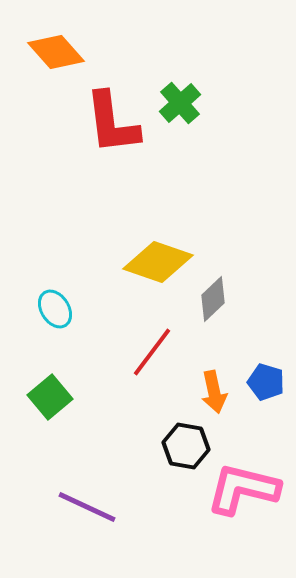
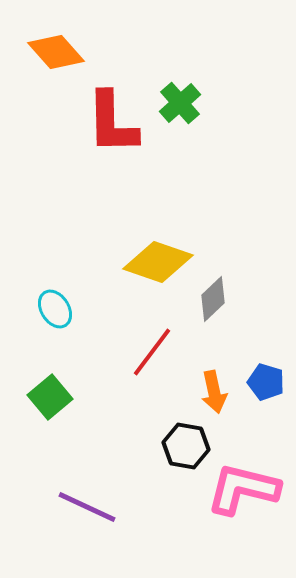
red L-shape: rotated 6 degrees clockwise
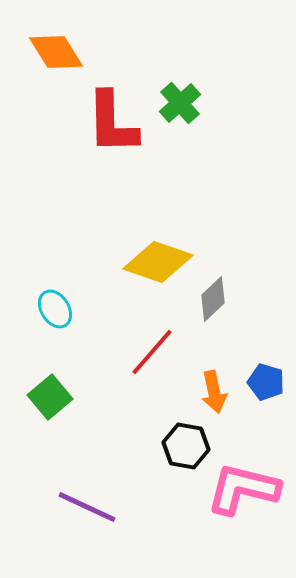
orange diamond: rotated 10 degrees clockwise
red line: rotated 4 degrees clockwise
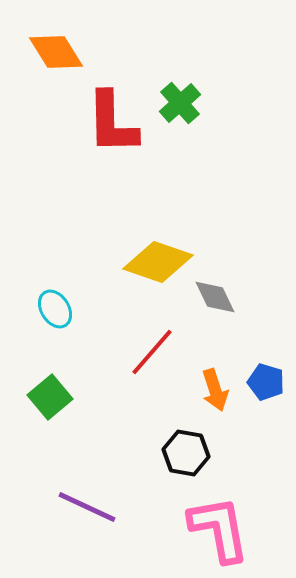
gray diamond: moved 2 px right, 2 px up; rotated 72 degrees counterclockwise
orange arrow: moved 1 px right, 2 px up; rotated 6 degrees counterclockwise
black hexagon: moved 7 px down
pink L-shape: moved 24 px left, 40 px down; rotated 66 degrees clockwise
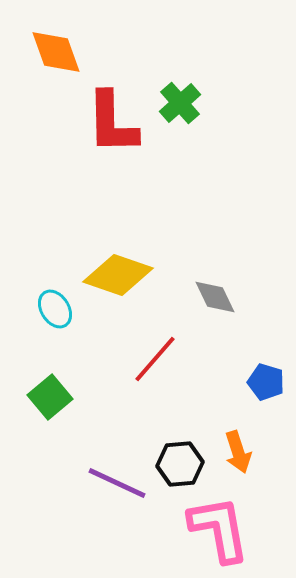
orange diamond: rotated 12 degrees clockwise
yellow diamond: moved 40 px left, 13 px down
red line: moved 3 px right, 7 px down
orange arrow: moved 23 px right, 62 px down
black hexagon: moved 6 px left, 11 px down; rotated 15 degrees counterclockwise
purple line: moved 30 px right, 24 px up
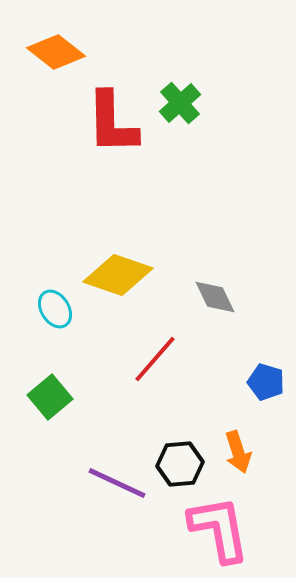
orange diamond: rotated 32 degrees counterclockwise
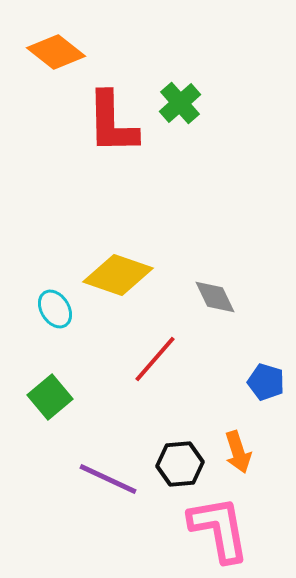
purple line: moved 9 px left, 4 px up
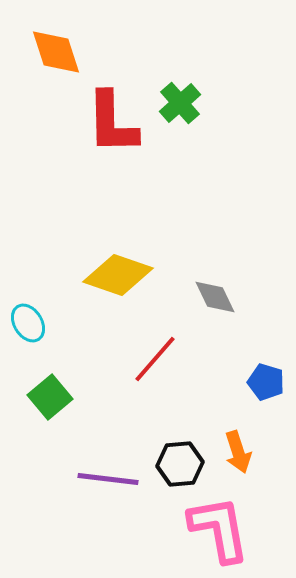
orange diamond: rotated 34 degrees clockwise
cyan ellipse: moved 27 px left, 14 px down
purple line: rotated 18 degrees counterclockwise
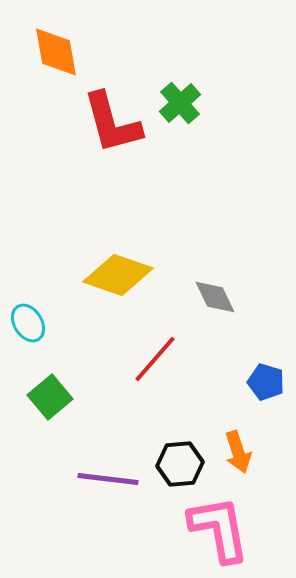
orange diamond: rotated 8 degrees clockwise
red L-shape: rotated 14 degrees counterclockwise
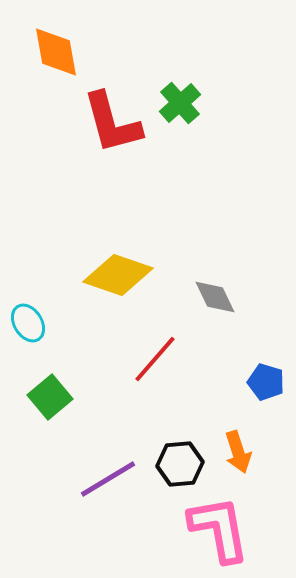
purple line: rotated 38 degrees counterclockwise
